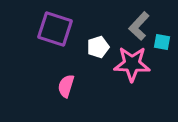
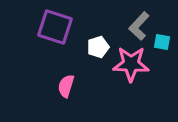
purple square: moved 2 px up
pink star: moved 1 px left
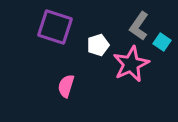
gray L-shape: rotated 8 degrees counterclockwise
cyan square: rotated 24 degrees clockwise
white pentagon: moved 2 px up
pink star: rotated 27 degrees counterclockwise
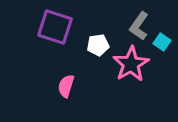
white pentagon: rotated 10 degrees clockwise
pink star: rotated 6 degrees counterclockwise
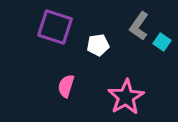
pink star: moved 5 px left, 33 px down
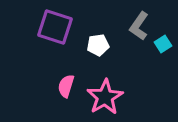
cyan square: moved 1 px right, 2 px down; rotated 24 degrees clockwise
pink star: moved 21 px left
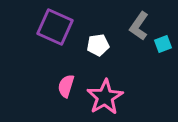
purple square: rotated 6 degrees clockwise
cyan square: rotated 12 degrees clockwise
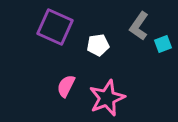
pink semicircle: rotated 10 degrees clockwise
pink star: moved 2 px right, 1 px down; rotated 9 degrees clockwise
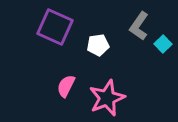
cyan square: rotated 24 degrees counterclockwise
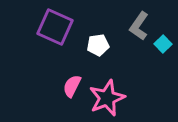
pink semicircle: moved 6 px right
